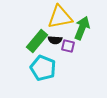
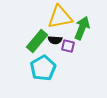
cyan pentagon: rotated 20 degrees clockwise
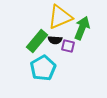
yellow triangle: rotated 12 degrees counterclockwise
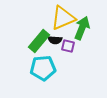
yellow triangle: moved 3 px right, 1 px down
green rectangle: moved 2 px right
cyan pentagon: rotated 25 degrees clockwise
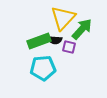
yellow triangle: rotated 24 degrees counterclockwise
green arrow: moved 1 px down; rotated 20 degrees clockwise
green rectangle: rotated 30 degrees clockwise
purple square: moved 1 px right, 1 px down
